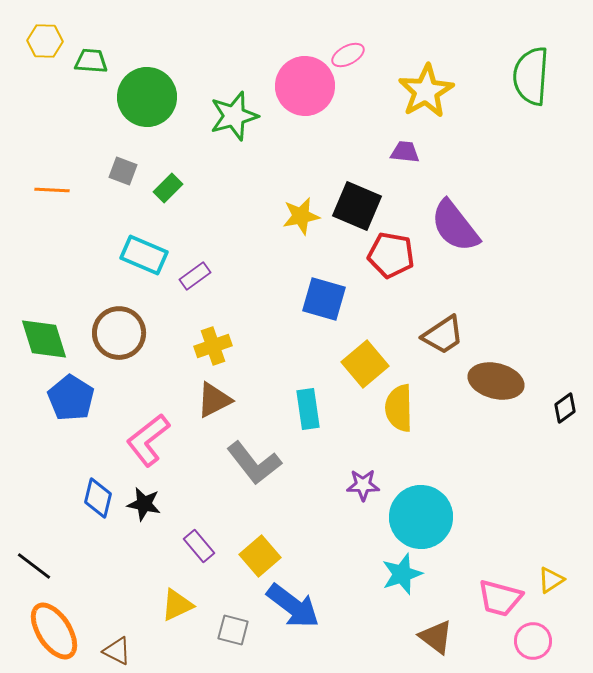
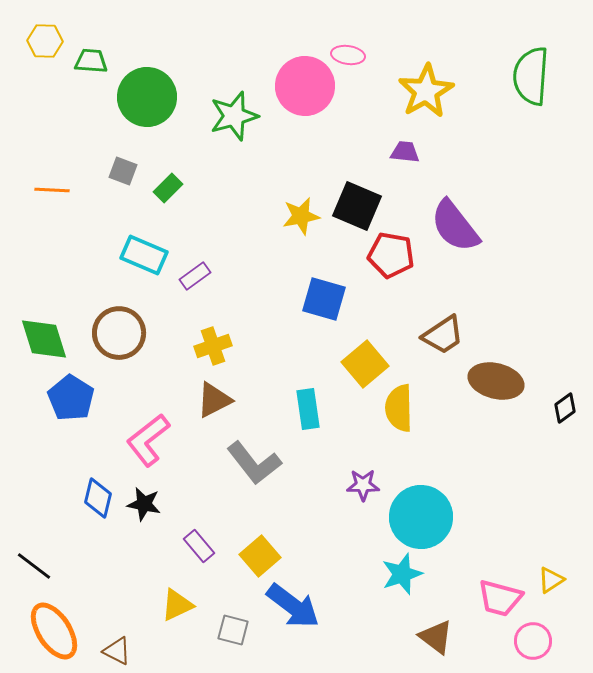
pink ellipse at (348, 55): rotated 36 degrees clockwise
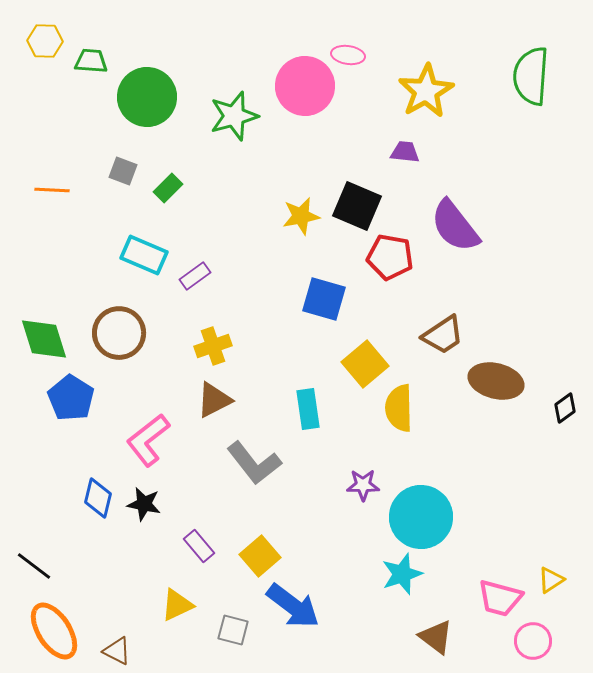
red pentagon at (391, 255): moved 1 px left, 2 px down
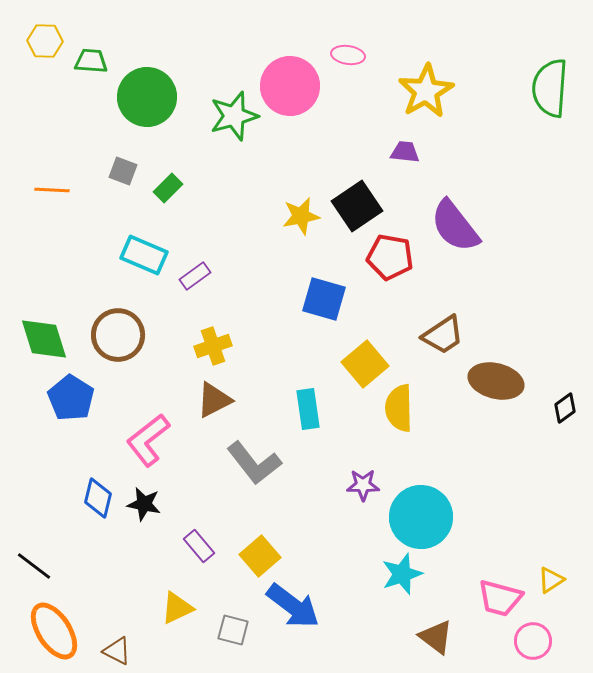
green semicircle at (531, 76): moved 19 px right, 12 px down
pink circle at (305, 86): moved 15 px left
black square at (357, 206): rotated 33 degrees clockwise
brown circle at (119, 333): moved 1 px left, 2 px down
yellow triangle at (177, 605): moved 3 px down
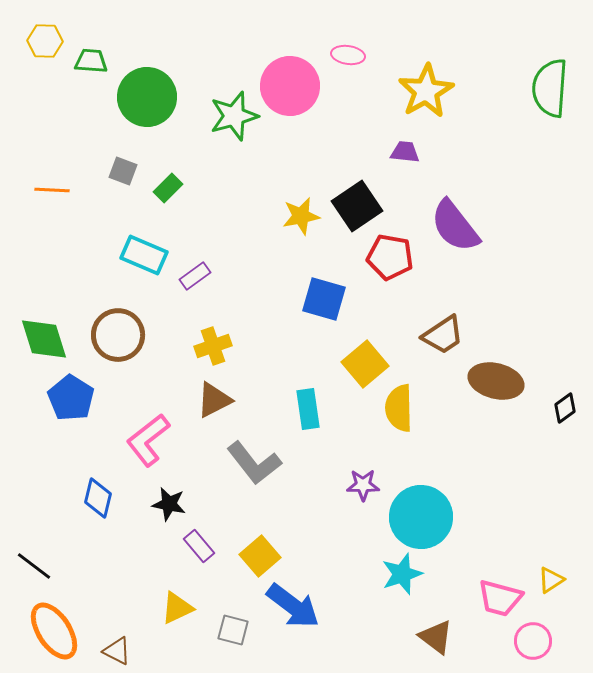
black star at (144, 504): moved 25 px right
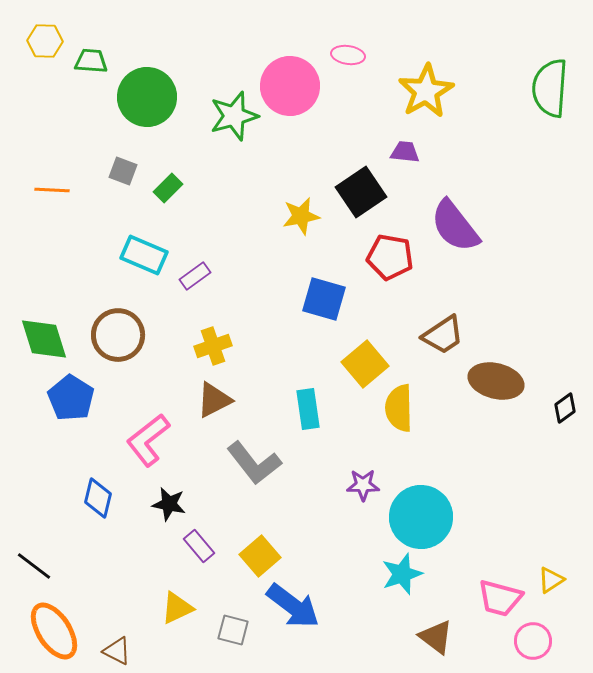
black square at (357, 206): moved 4 px right, 14 px up
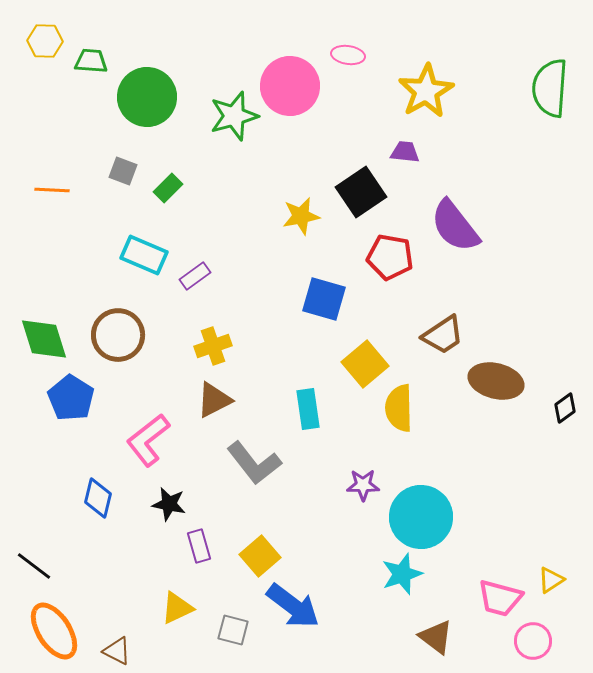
purple rectangle at (199, 546): rotated 24 degrees clockwise
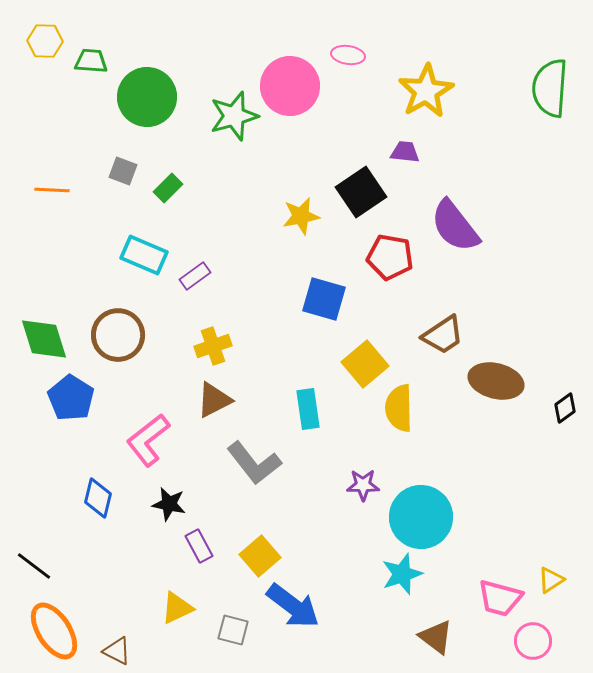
purple rectangle at (199, 546): rotated 12 degrees counterclockwise
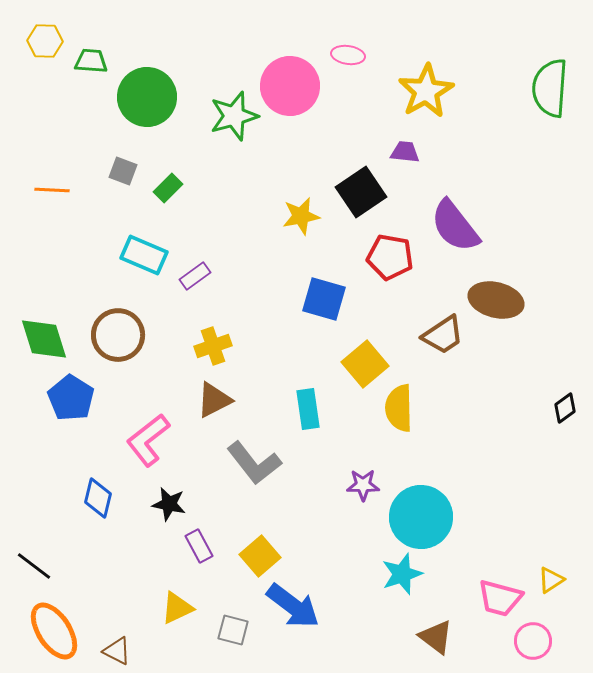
brown ellipse at (496, 381): moved 81 px up
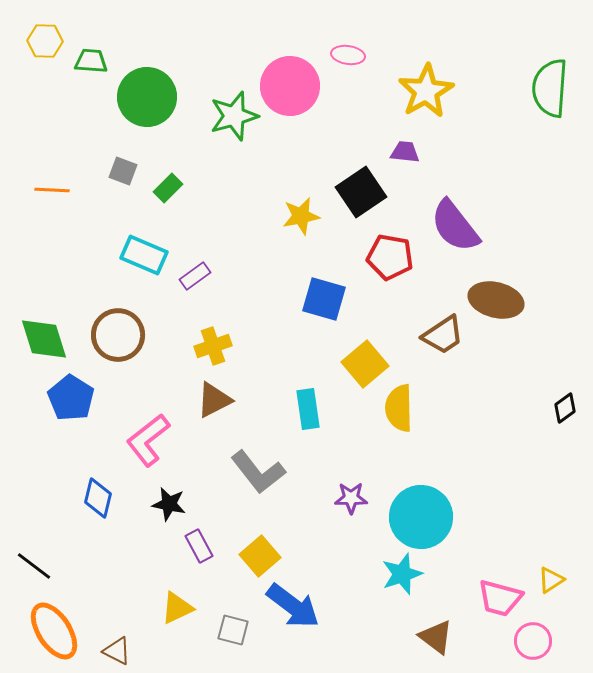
gray L-shape at (254, 463): moved 4 px right, 9 px down
purple star at (363, 485): moved 12 px left, 13 px down
